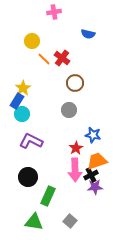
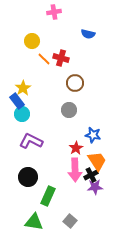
red cross: moved 1 px left; rotated 21 degrees counterclockwise
blue rectangle: rotated 70 degrees counterclockwise
orange trapezoid: rotated 75 degrees clockwise
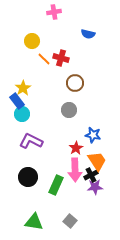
green rectangle: moved 8 px right, 11 px up
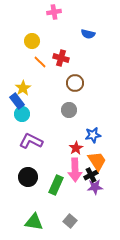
orange line: moved 4 px left, 3 px down
blue star: rotated 21 degrees counterclockwise
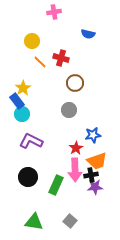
orange trapezoid: rotated 105 degrees clockwise
black cross: rotated 16 degrees clockwise
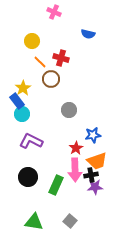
pink cross: rotated 32 degrees clockwise
brown circle: moved 24 px left, 4 px up
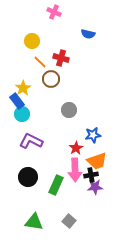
gray square: moved 1 px left
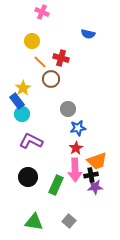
pink cross: moved 12 px left
gray circle: moved 1 px left, 1 px up
blue star: moved 15 px left, 7 px up
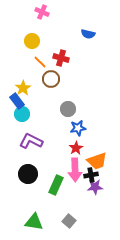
black circle: moved 3 px up
